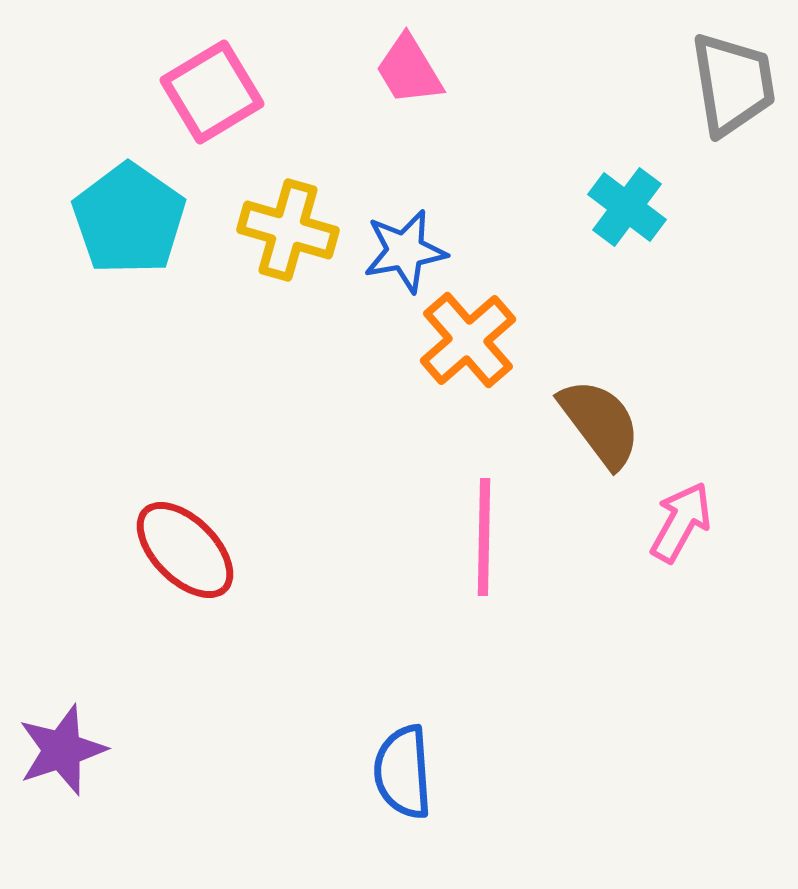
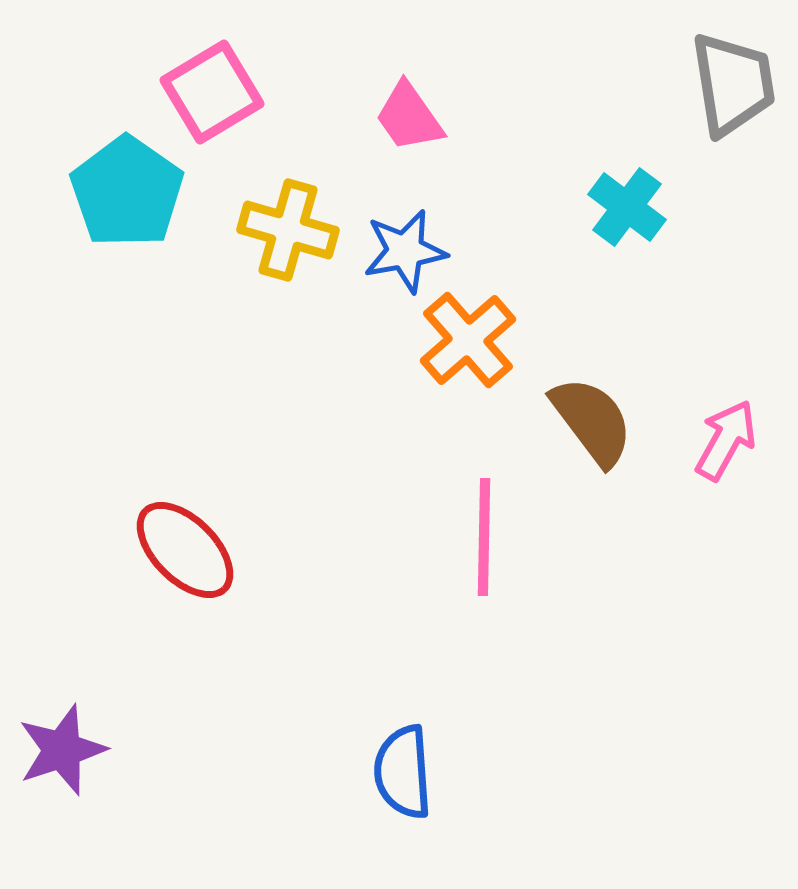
pink trapezoid: moved 47 px down; rotated 4 degrees counterclockwise
cyan pentagon: moved 2 px left, 27 px up
brown semicircle: moved 8 px left, 2 px up
pink arrow: moved 45 px right, 82 px up
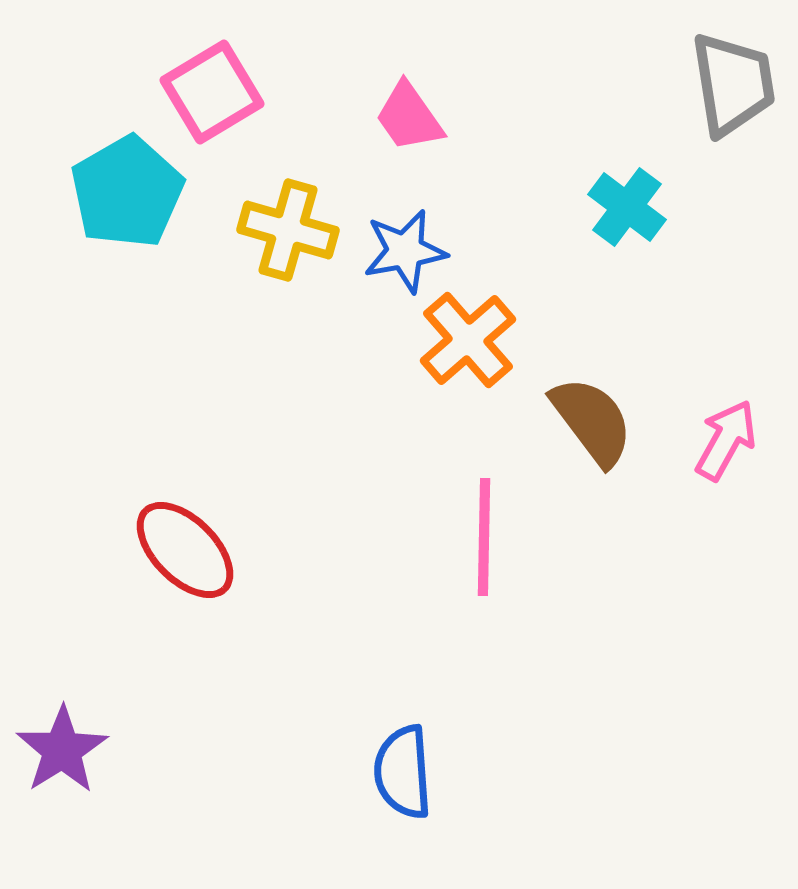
cyan pentagon: rotated 7 degrees clockwise
purple star: rotated 14 degrees counterclockwise
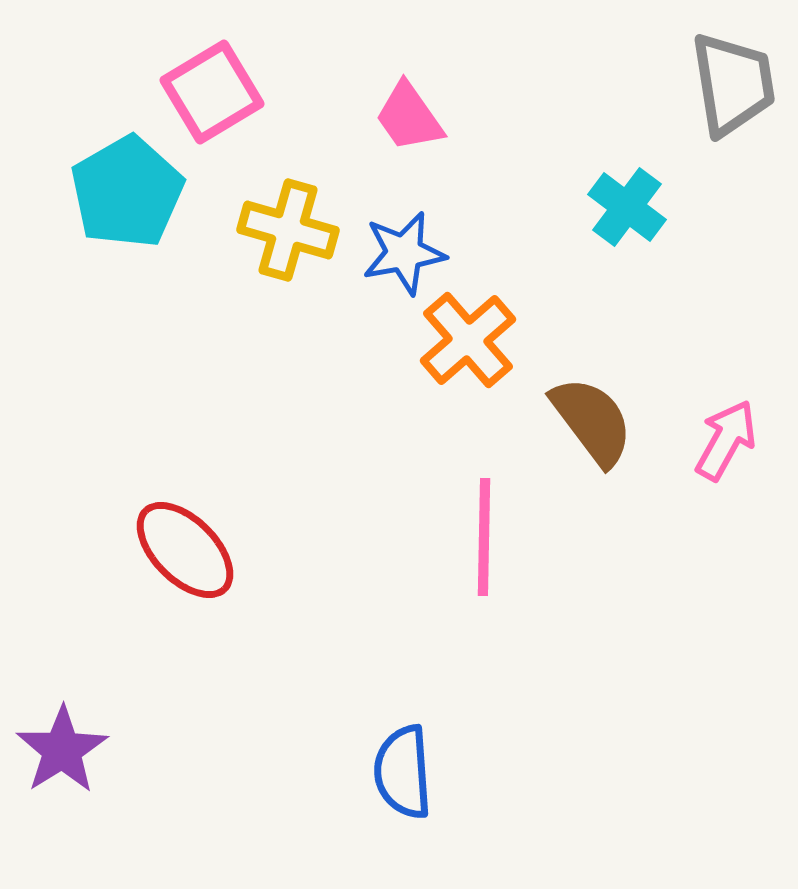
blue star: moved 1 px left, 2 px down
